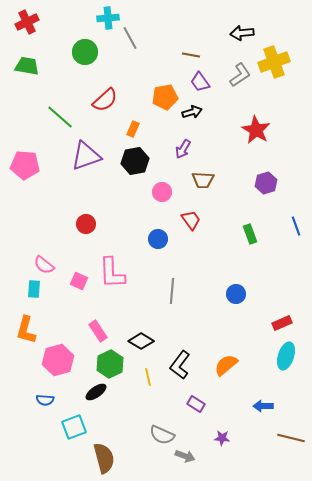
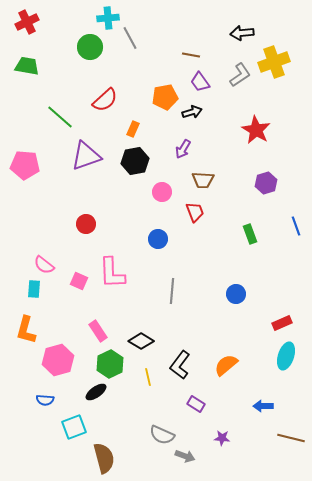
green circle at (85, 52): moved 5 px right, 5 px up
red trapezoid at (191, 220): moved 4 px right, 8 px up; rotated 15 degrees clockwise
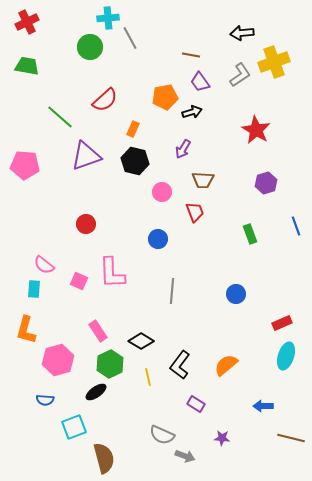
black hexagon at (135, 161): rotated 24 degrees clockwise
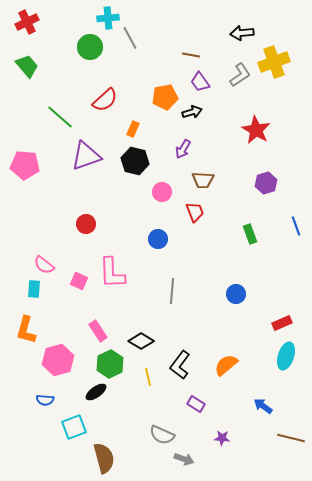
green trapezoid at (27, 66): rotated 40 degrees clockwise
blue arrow at (263, 406): rotated 36 degrees clockwise
gray arrow at (185, 456): moved 1 px left, 3 px down
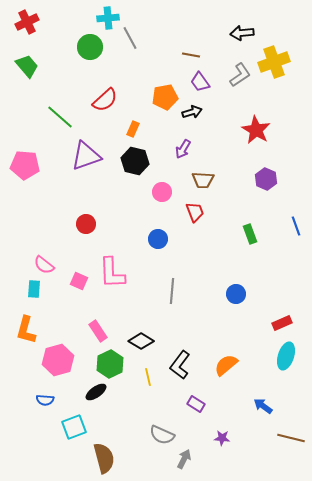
purple hexagon at (266, 183): moved 4 px up; rotated 20 degrees counterclockwise
gray arrow at (184, 459): rotated 84 degrees counterclockwise
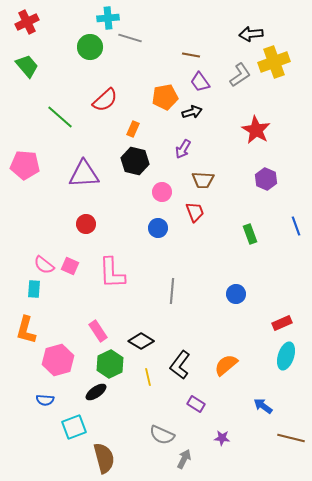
black arrow at (242, 33): moved 9 px right, 1 px down
gray line at (130, 38): rotated 45 degrees counterclockwise
purple triangle at (86, 156): moved 2 px left, 18 px down; rotated 16 degrees clockwise
blue circle at (158, 239): moved 11 px up
pink square at (79, 281): moved 9 px left, 15 px up
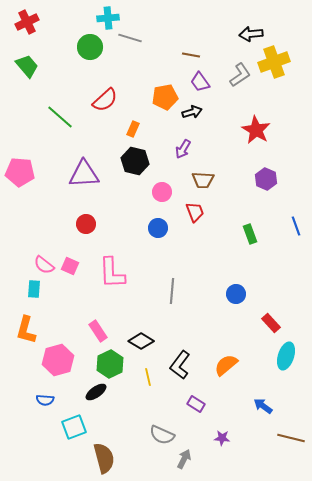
pink pentagon at (25, 165): moved 5 px left, 7 px down
red rectangle at (282, 323): moved 11 px left; rotated 72 degrees clockwise
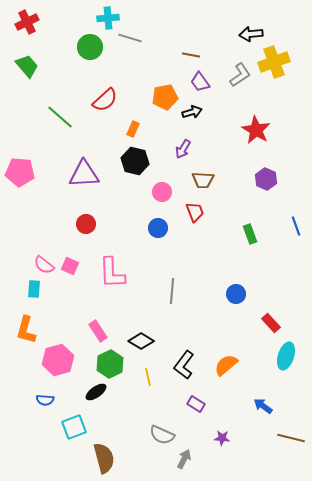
black L-shape at (180, 365): moved 4 px right
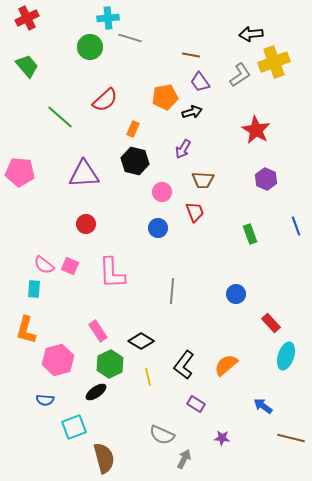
red cross at (27, 22): moved 4 px up
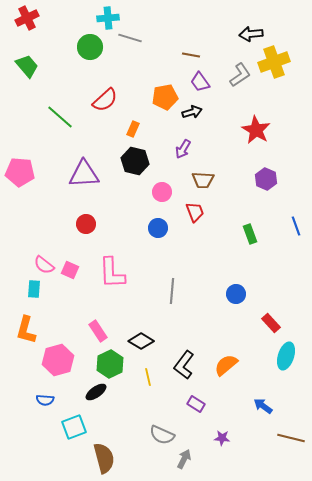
pink square at (70, 266): moved 4 px down
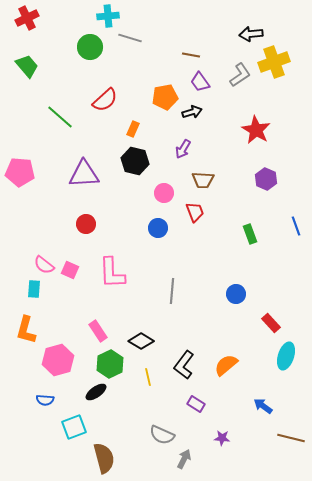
cyan cross at (108, 18): moved 2 px up
pink circle at (162, 192): moved 2 px right, 1 px down
